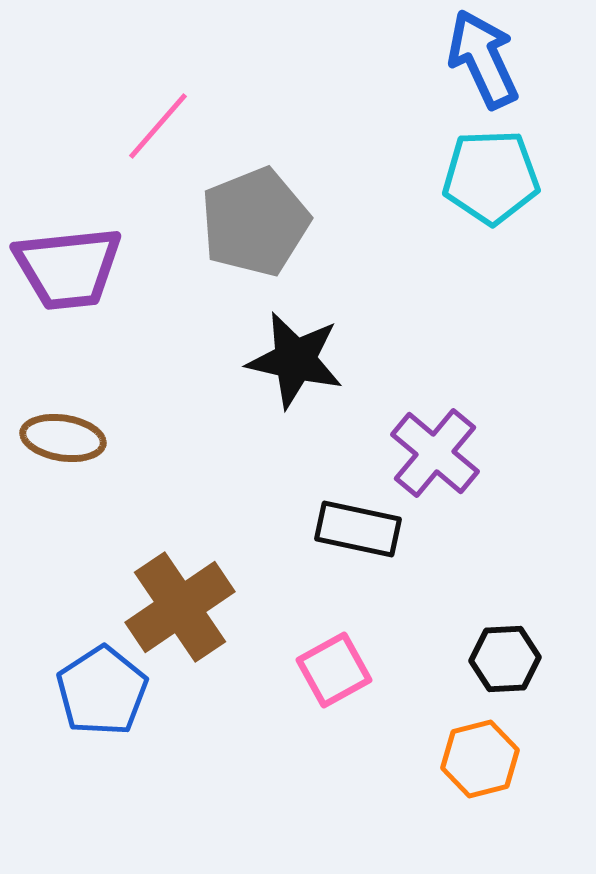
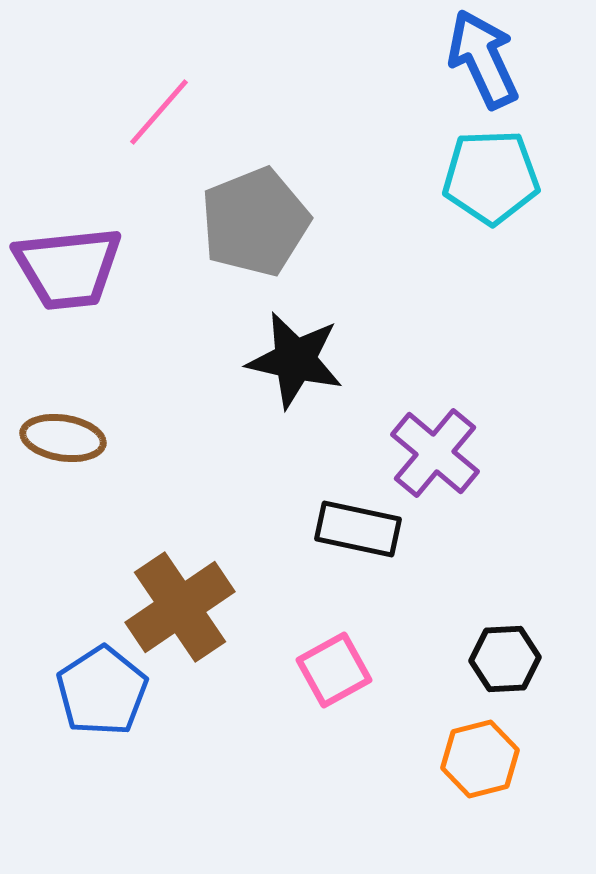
pink line: moved 1 px right, 14 px up
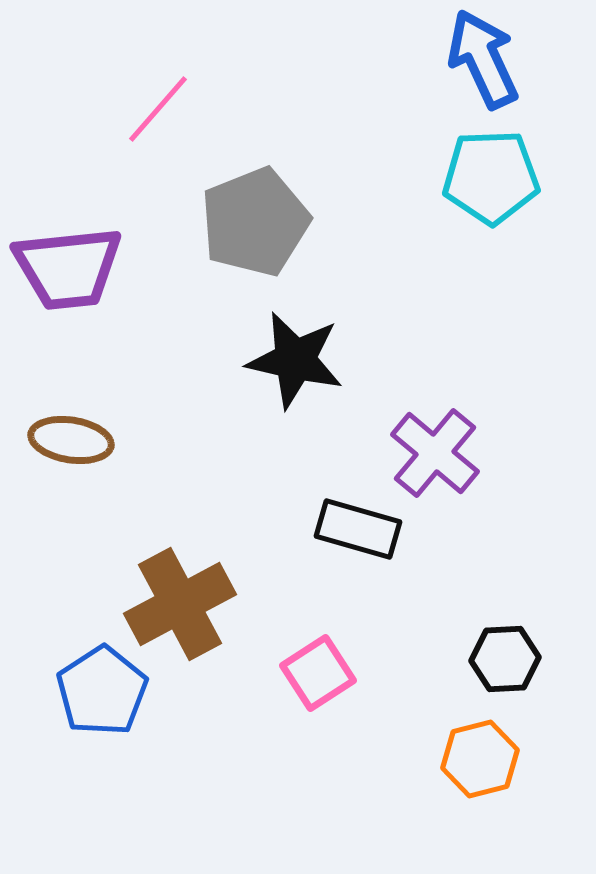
pink line: moved 1 px left, 3 px up
brown ellipse: moved 8 px right, 2 px down
black rectangle: rotated 4 degrees clockwise
brown cross: moved 3 px up; rotated 6 degrees clockwise
pink square: moved 16 px left, 3 px down; rotated 4 degrees counterclockwise
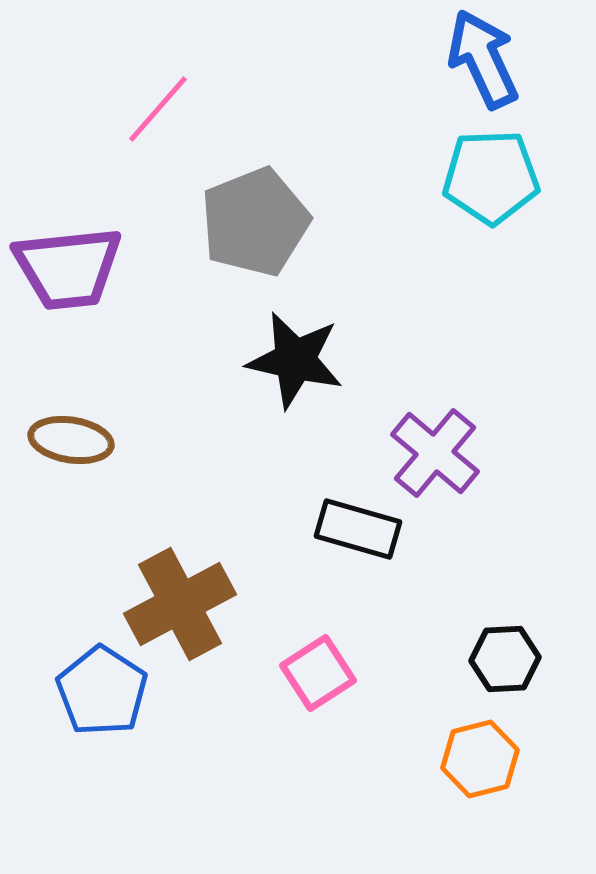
blue pentagon: rotated 6 degrees counterclockwise
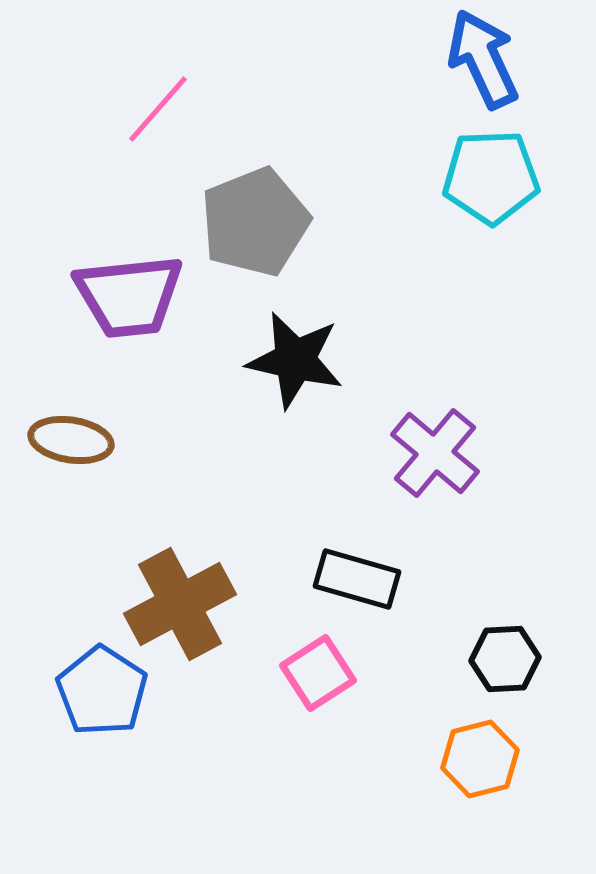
purple trapezoid: moved 61 px right, 28 px down
black rectangle: moved 1 px left, 50 px down
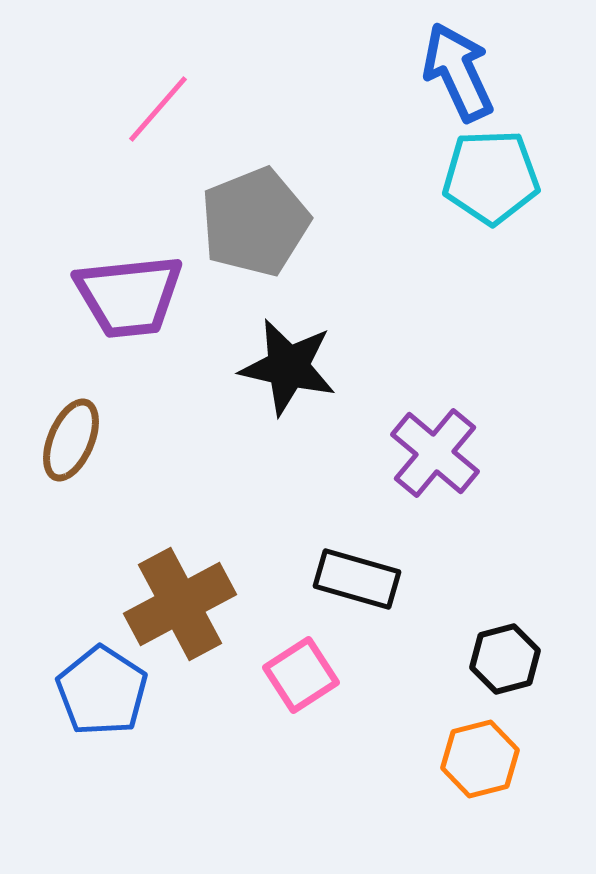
blue arrow: moved 25 px left, 13 px down
black star: moved 7 px left, 7 px down
brown ellipse: rotated 76 degrees counterclockwise
black hexagon: rotated 12 degrees counterclockwise
pink square: moved 17 px left, 2 px down
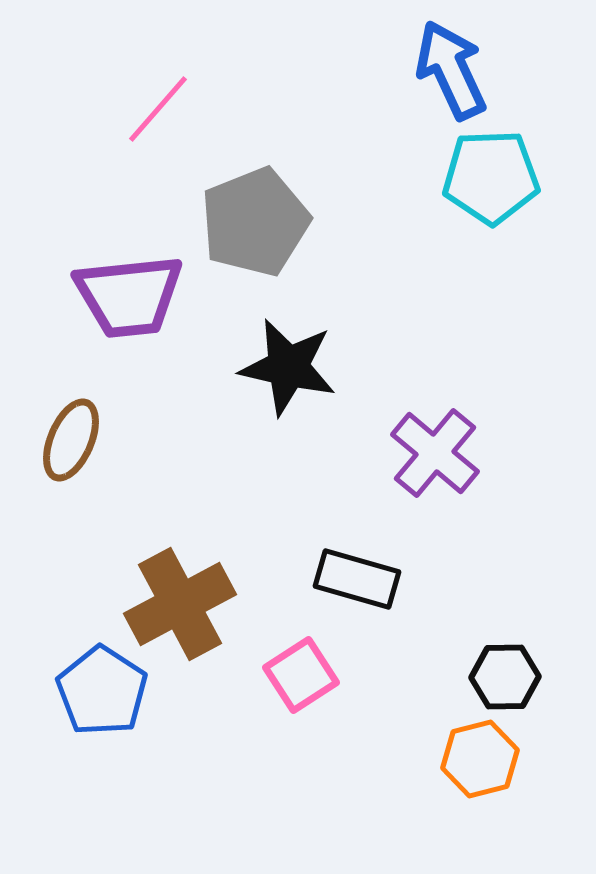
blue arrow: moved 7 px left, 2 px up
black hexagon: moved 18 px down; rotated 14 degrees clockwise
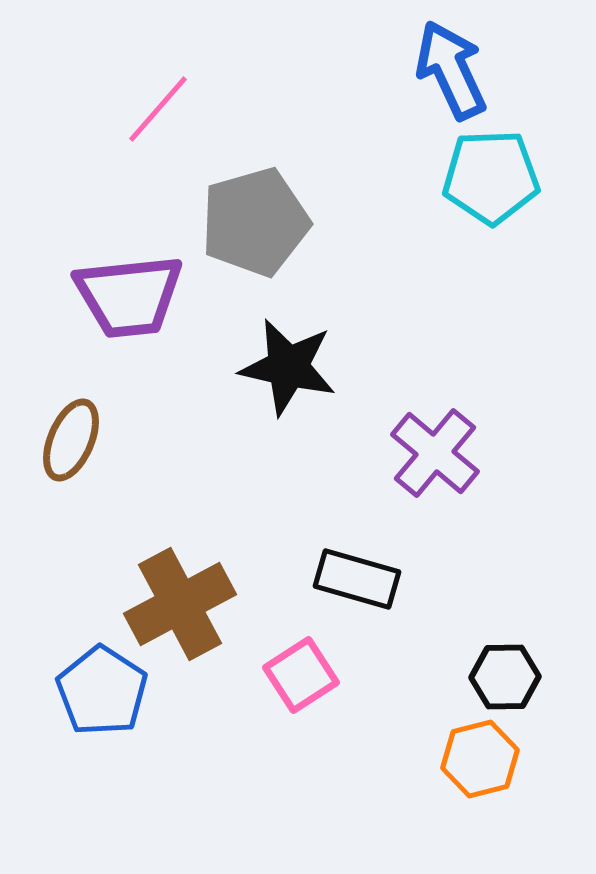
gray pentagon: rotated 6 degrees clockwise
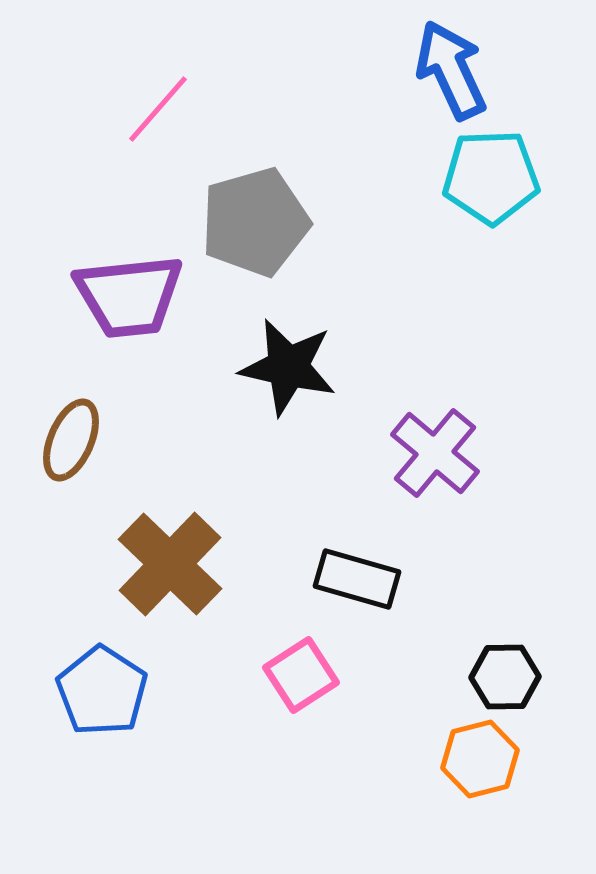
brown cross: moved 10 px left, 40 px up; rotated 18 degrees counterclockwise
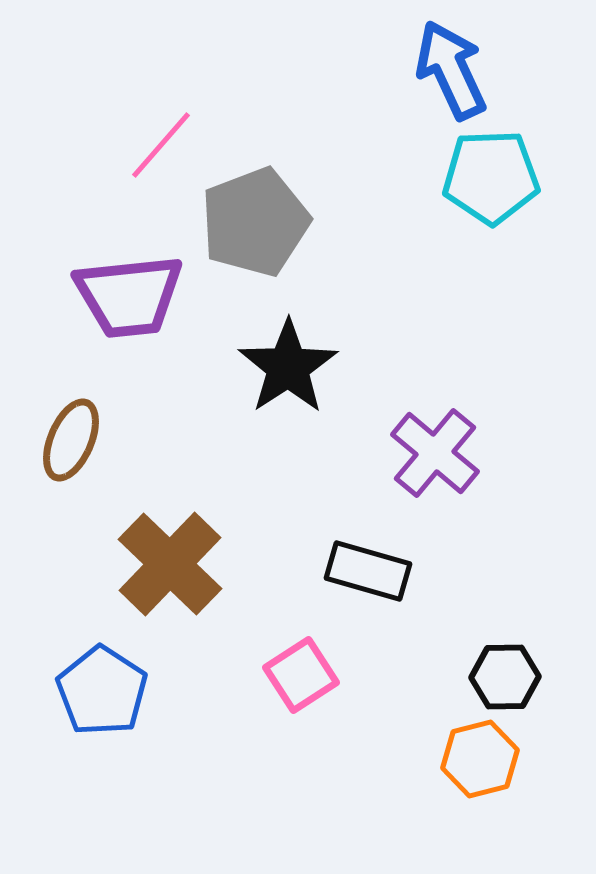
pink line: moved 3 px right, 36 px down
gray pentagon: rotated 5 degrees counterclockwise
black star: rotated 26 degrees clockwise
black rectangle: moved 11 px right, 8 px up
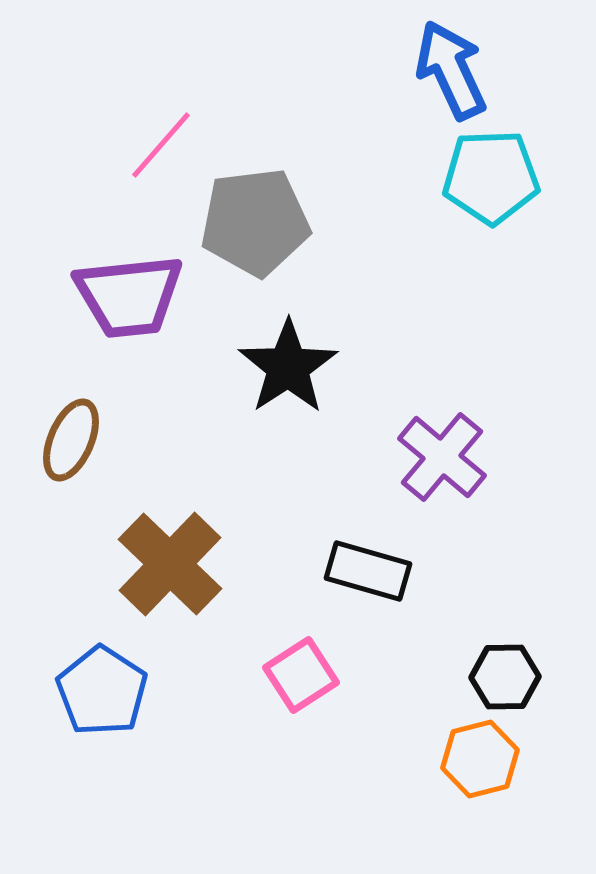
gray pentagon: rotated 14 degrees clockwise
purple cross: moved 7 px right, 4 px down
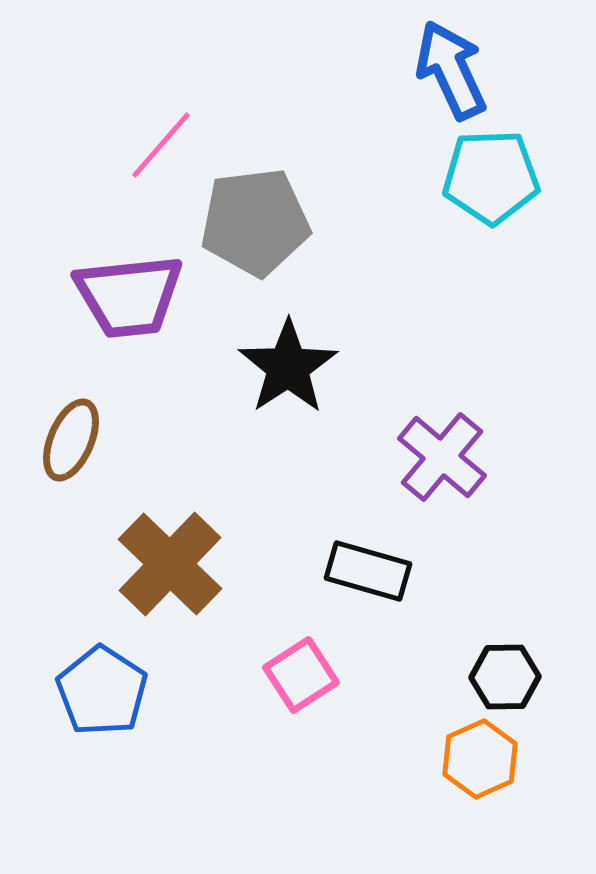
orange hexagon: rotated 10 degrees counterclockwise
